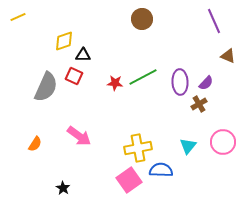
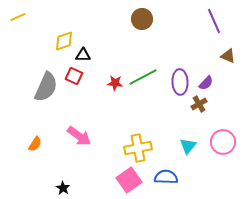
blue semicircle: moved 5 px right, 7 px down
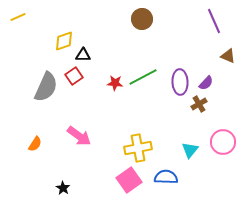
red square: rotated 30 degrees clockwise
cyan triangle: moved 2 px right, 4 px down
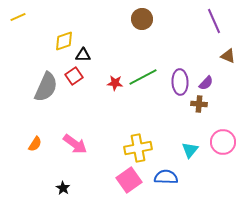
brown cross: rotated 35 degrees clockwise
pink arrow: moved 4 px left, 8 px down
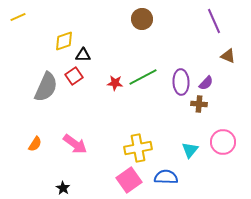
purple ellipse: moved 1 px right
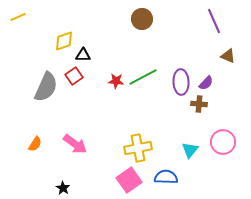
red star: moved 1 px right, 2 px up
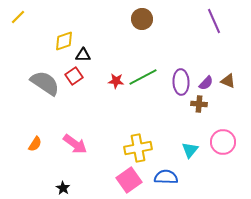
yellow line: rotated 21 degrees counterclockwise
brown triangle: moved 25 px down
gray semicircle: moved 1 px left, 4 px up; rotated 80 degrees counterclockwise
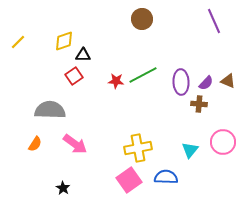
yellow line: moved 25 px down
green line: moved 2 px up
gray semicircle: moved 5 px right, 27 px down; rotated 32 degrees counterclockwise
